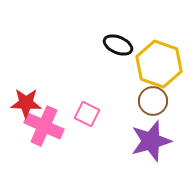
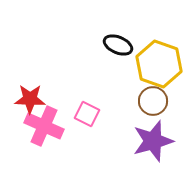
red star: moved 4 px right, 4 px up
purple star: moved 2 px right
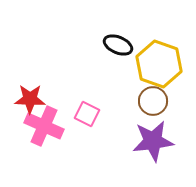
purple star: rotated 9 degrees clockwise
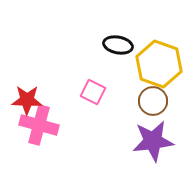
black ellipse: rotated 12 degrees counterclockwise
red star: moved 3 px left, 1 px down
pink square: moved 6 px right, 22 px up
pink cross: moved 5 px left, 1 px up; rotated 9 degrees counterclockwise
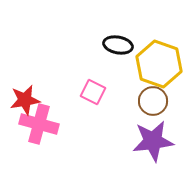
red star: moved 2 px left; rotated 12 degrees counterclockwise
pink cross: moved 1 px up
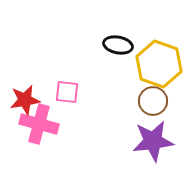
pink square: moved 26 px left; rotated 20 degrees counterclockwise
